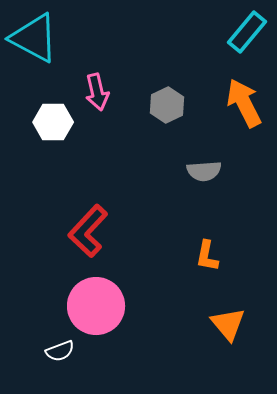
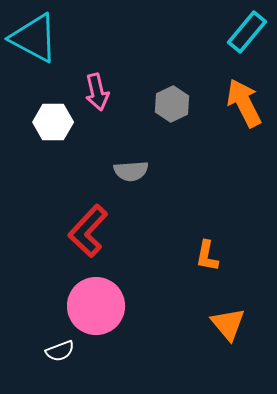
gray hexagon: moved 5 px right, 1 px up
gray semicircle: moved 73 px left
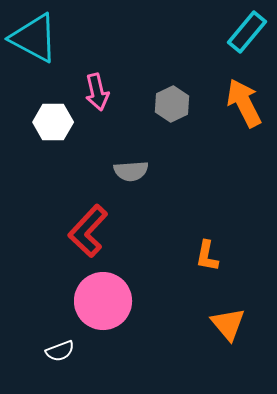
pink circle: moved 7 px right, 5 px up
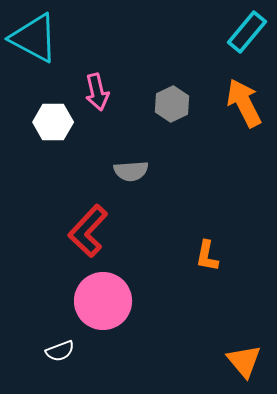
orange triangle: moved 16 px right, 37 px down
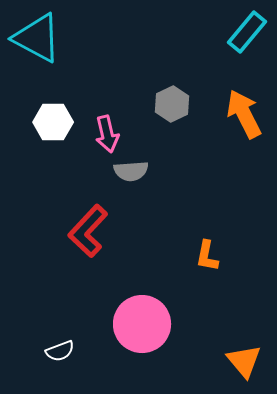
cyan triangle: moved 3 px right
pink arrow: moved 10 px right, 42 px down
orange arrow: moved 11 px down
pink circle: moved 39 px right, 23 px down
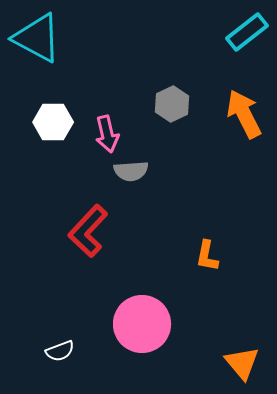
cyan rectangle: rotated 12 degrees clockwise
orange triangle: moved 2 px left, 2 px down
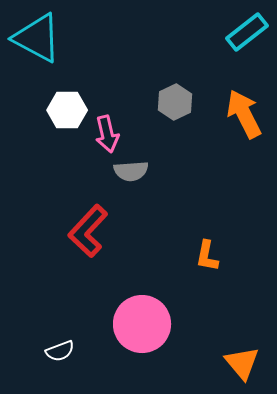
gray hexagon: moved 3 px right, 2 px up
white hexagon: moved 14 px right, 12 px up
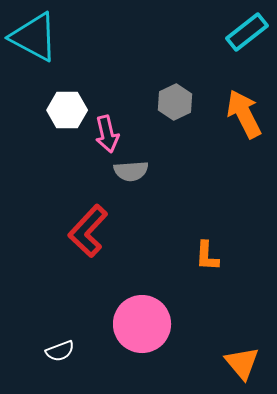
cyan triangle: moved 3 px left, 1 px up
orange L-shape: rotated 8 degrees counterclockwise
